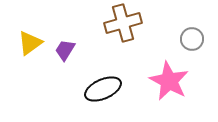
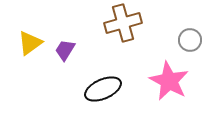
gray circle: moved 2 px left, 1 px down
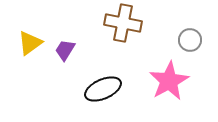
brown cross: rotated 27 degrees clockwise
pink star: rotated 15 degrees clockwise
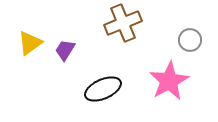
brown cross: rotated 33 degrees counterclockwise
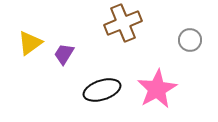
purple trapezoid: moved 1 px left, 4 px down
pink star: moved 12 px left, 8 px down
black ellipse: moved 1 px left, 1 px down; rotated 6 degrees clockwise
